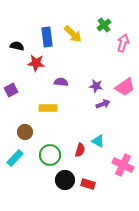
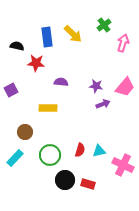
pink trapezoid: rotated 15 degrees counterclockwise
cyan triangle: moved 1 px right, 10 px down; rotated 40 degrees counterclockwise
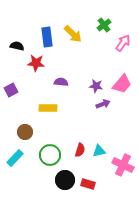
pink arrow: rotated 18 degrees clockwise
pink trapezoid: moved 3 px left, 3 px up
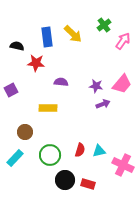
pink arrow: moved 2 px up
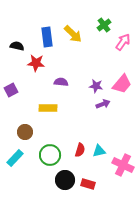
pink arrow: moved 1 px down
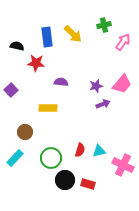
green cross: rotated 24 degrees clockwise
purple star: rotated 24 degrees counterclockwise
purple square: rotated 16 degrees counterclockwise
green circle: moved 1 px right, 3 px down
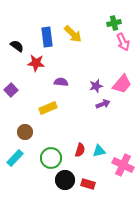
green cross: moved 10 px right, 2 px up
pink arrow: rotated 120 degrees clockwise
black semicircle: rotated 24 degrees clockwise
yellow rectangle: rotated 24 degrees counterclockwise
